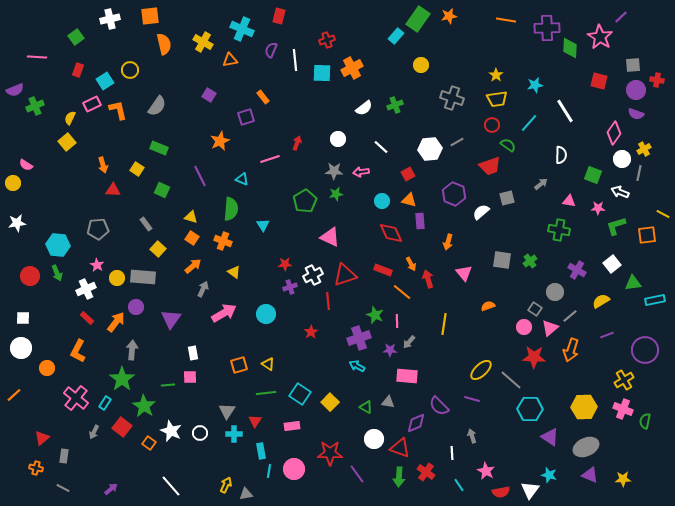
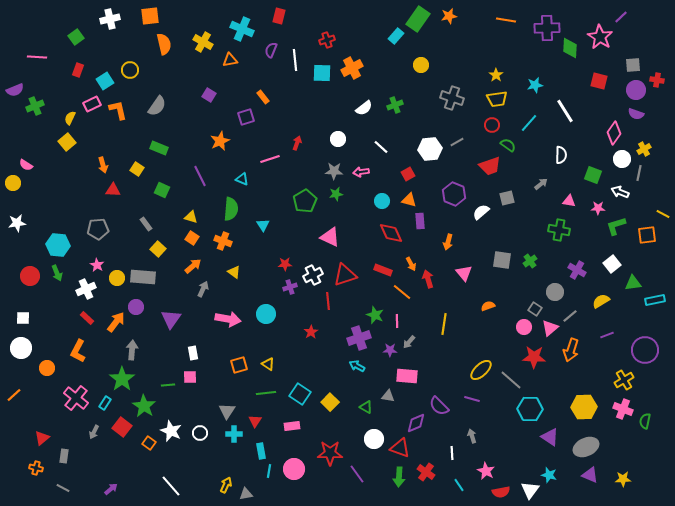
pink arrow at (224, 313): moved 4 px right, 6 px down; rotated 40 degrees clockwise
gray triangle at (388, 402): moved 6 px up
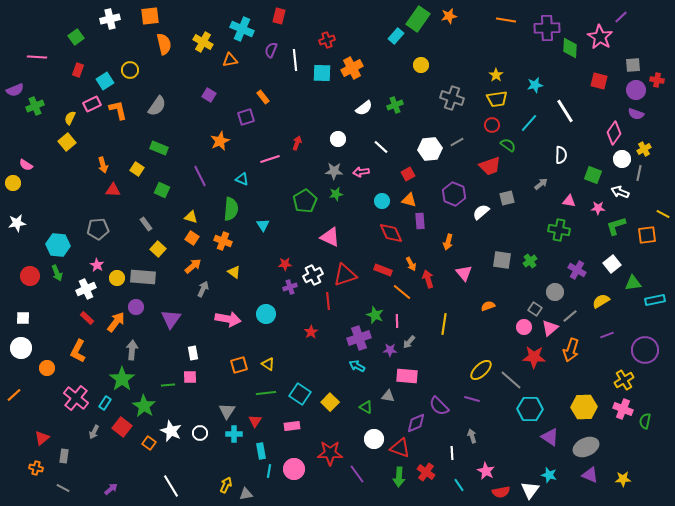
white line at (171, 486): rotated 10 degrees clockwise
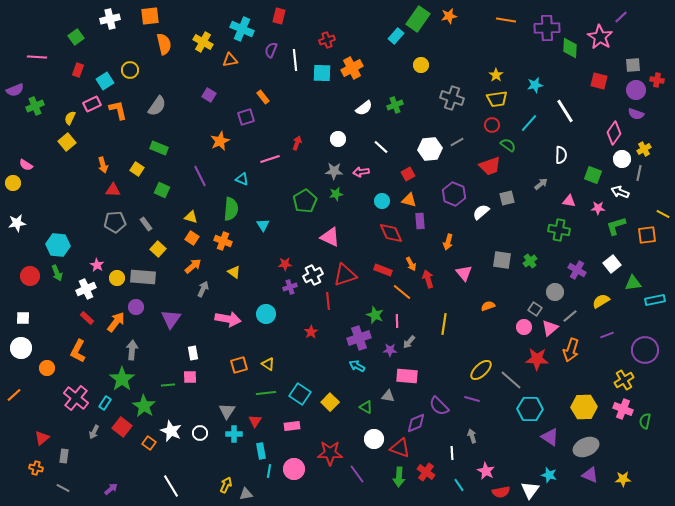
gray pentagon at (98, 229): moved 17 px right, 7 px up
red star at (534, 357): moved 3 px right, 2 px down
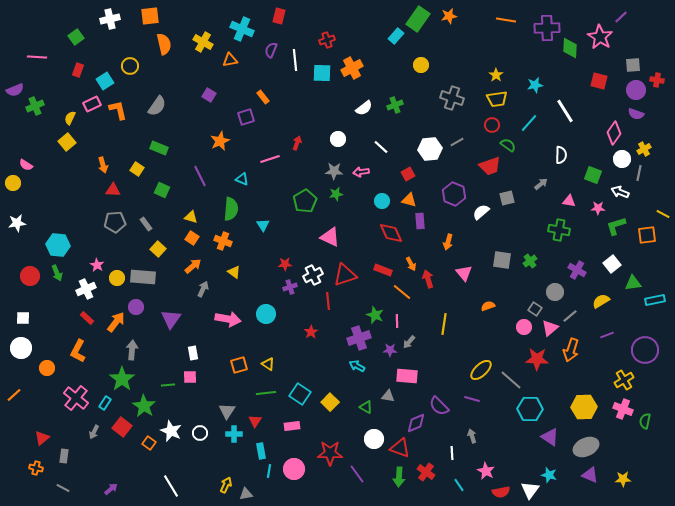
yellow circle at (130, 70): moved 4 px up
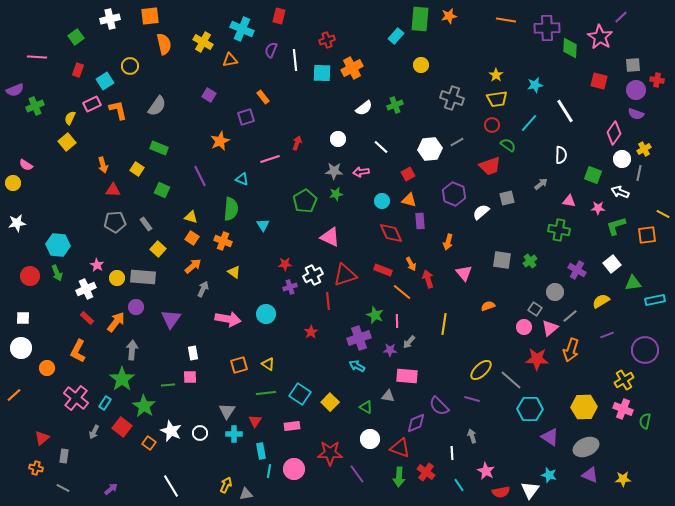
green rectangle at (418, 19): moved 2 px right; rotated 30 degrees counterclockwise
white circle at (374, 439): moved 4 px left
